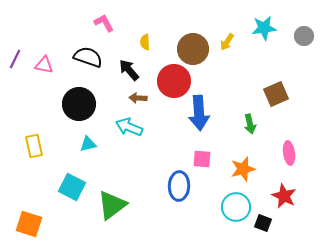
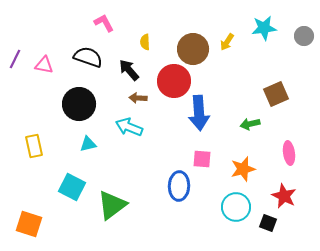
green arrow: rotated 90 degrees clockwise
black square: moved 5 px right
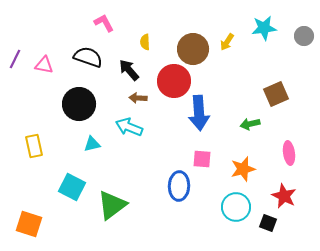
cyan triangle: moved 4 px right
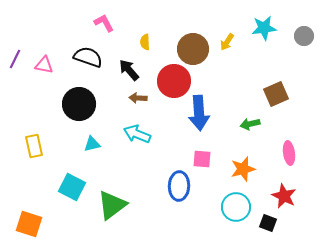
cyan arrow: moved 8 px right, 7 px down
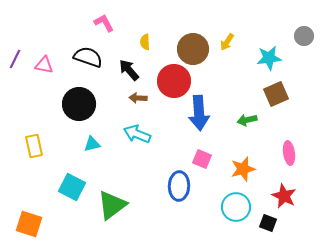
cyan star: moved 5 px right, 30 px down
green arrow: moved 3 px left, 4 px up
pink square: rotated 18 degrees clockwise
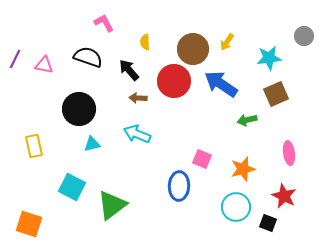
black circle: moved 5 px down
blue arrow: moved 22 px right, 29 px up; rotated 128 degrees clockwise
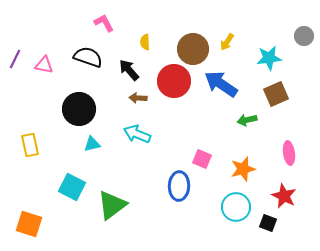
yellow rectangle: moved 4 px left, 1 px up
